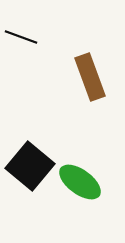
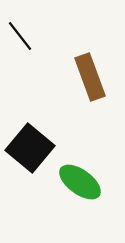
black line: moved 1 px left, 1 px up; rotated 32 degrees clockwise
black square: moved 18 px up
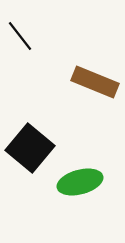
brown rectangle: moved 5 px right, 5 px down; rotated 48 degrees counterclockwise
green ellipse: rotated 51 degrees counterclockwise
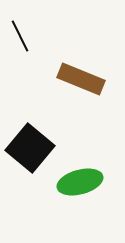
black line: rotated 12 degrees clockwise
brown rectangle: moved 14 px left, 3 px up
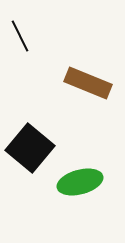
brown rectangle: moved 7 px right, 4 px down
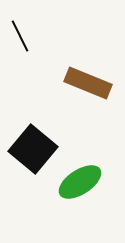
black square: moved 3 px right, 1 px down
green ellipse: rotated 18 degrees counterclockwise
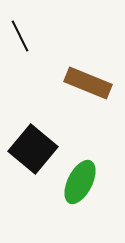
green ellipse: rotated 30 degrees counterclockwise
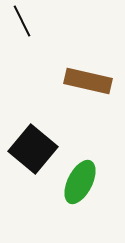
black line: moved 2 px right, 15 px up
brown rectangle: moved 2 px up; rotated 9 degrees counterclockwise
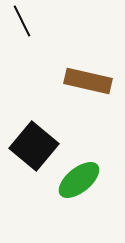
black square: moved 1 px right, 3 px up
green ellipse: moved 1 px left, 2 px up; rotated 24 degrees clockwise
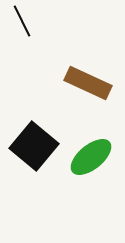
brown rectangle: moved 2 px down; rotated 12 degrees clockwise
green ellipse: moved 12 px right, 23 px up
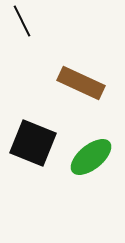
brown rectangle: moved 7 px left
black square: moved 1 px left, 3 px up; rotated 18 degrees counterclockwise
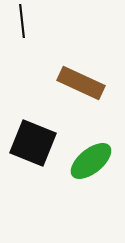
black line: rotated 20 degrees clockwise
green ellipse: moved 4 px down
